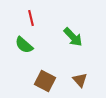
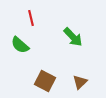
green semicircle: moved 4 px left
brown triangle: moved 2 px down; rotated 28 degrees clockwise
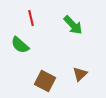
green arrow: moved 12 px up
brown triangle: moved 8 px up
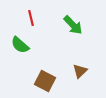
brown triangle: moved 3 px up
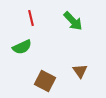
green arrow: moved 4 px up
green semicircle: moved 2 px right, 2 px down; rotated 66 degrees counterclockwise
brown triangle: rotated 21 degrees counterclockwise
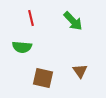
green semicircle: rotated 30 degrees clockwise
brown square: moved 2 px left, 3 px up; rotated 15 degrees counterclockwise
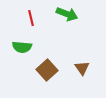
green arrow: moved 6 px left, 7 px up; rotated 25 degrees counterclockwise
brown triangle: moved 2 px right, 3 px up
brown square: moved 4 px right, 8 px up; rotated 35 degrees clockwise
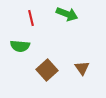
green semicircle: moved 2 px left, 1 px up
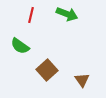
red line: moved 3 px up; rotated 28 degrees clockwise
green semicircle: rotated 30 degrees clockwise
brown triangle: moved 12 px down
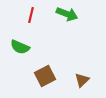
green semicircle: moved 1 px down; rotated 12 degrees counterclockwise
brown square: moved 2 px left, 6 px down; rotated 15 degrees clockwise
brown triangle: rotated 21 degrees clockwise
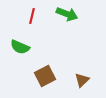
red line: moved 1 px right, 1 px down
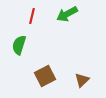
green arrow: rotated 130 degrees clockwise
green semicircle: moved 1 px left, 2 px up; rotated 84 degrees clockwise
